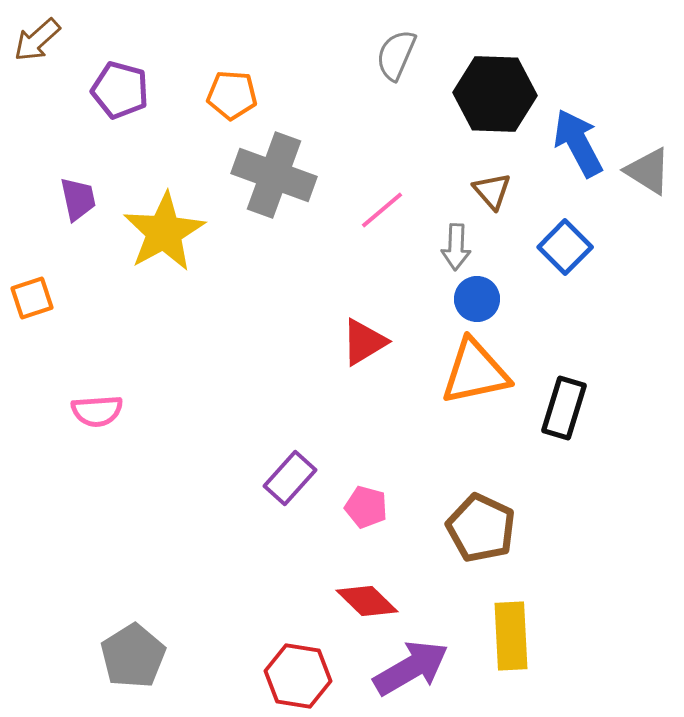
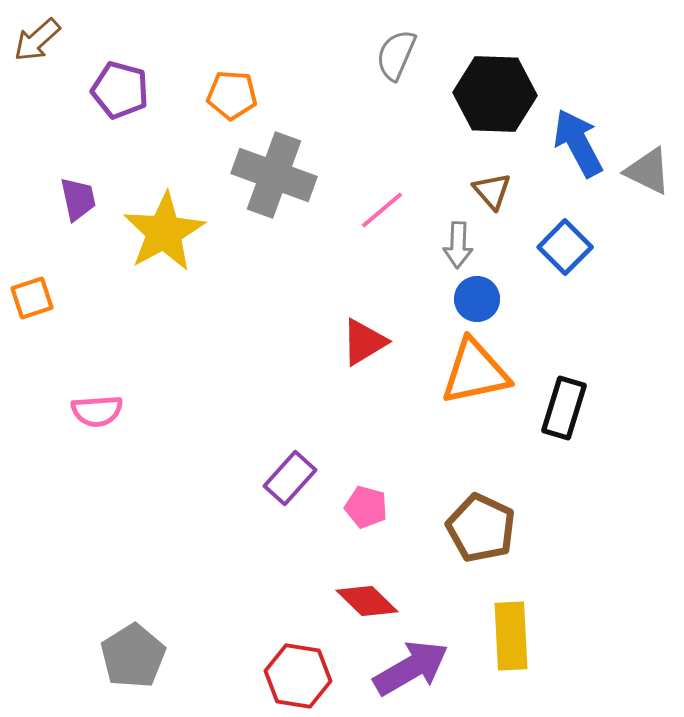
gray triangle: rotated 6 degrees counterclockwise
gray arrow: moved 2 px right, 2 px up
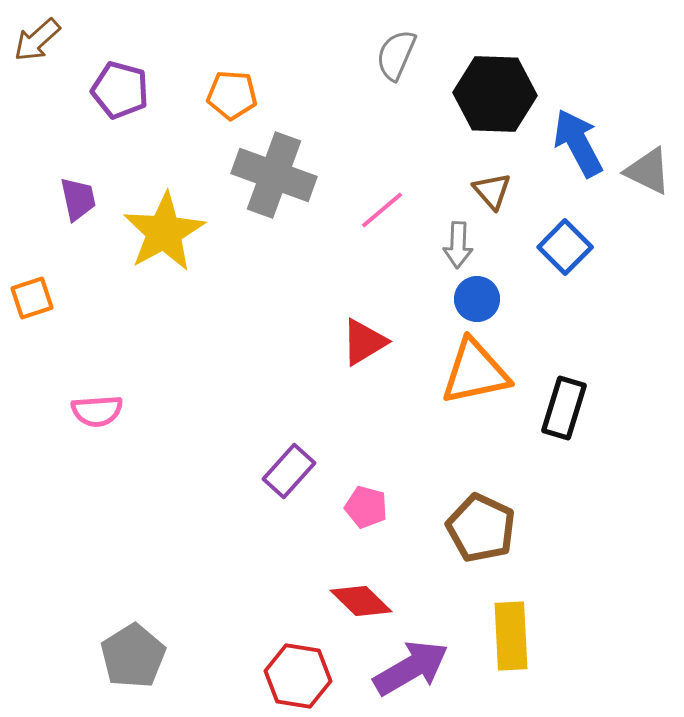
purple rectangle: moved 1 px left, 7 px up
red diamond: moved 6 px left
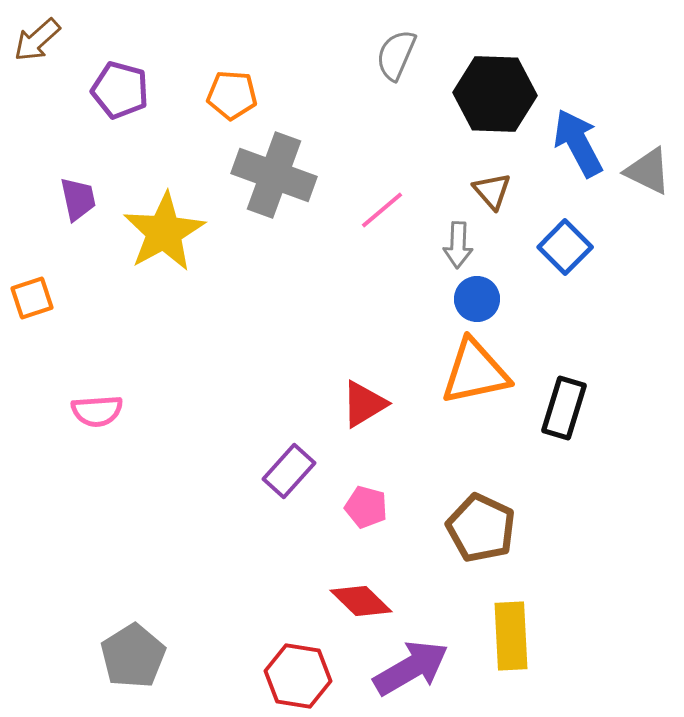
red triangle: moved 62 px down
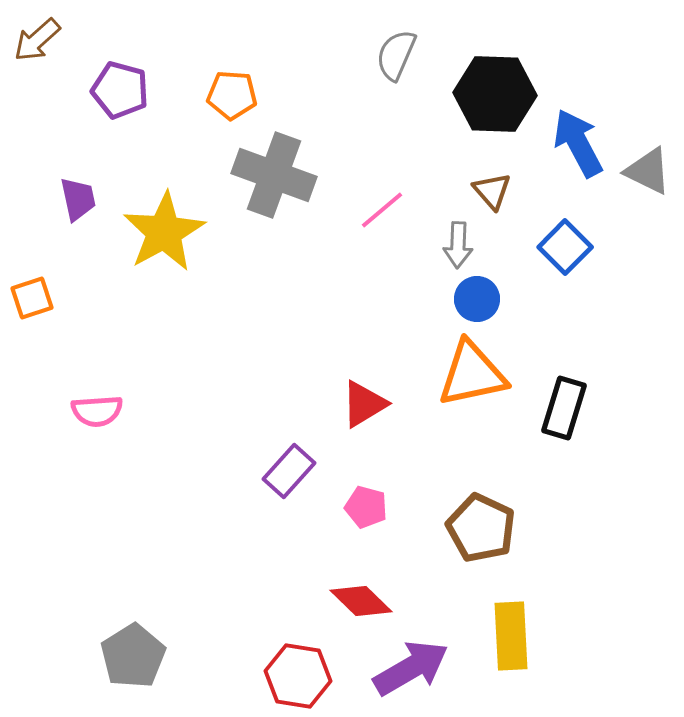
orange triangle: moved 3 px left, 2 px down
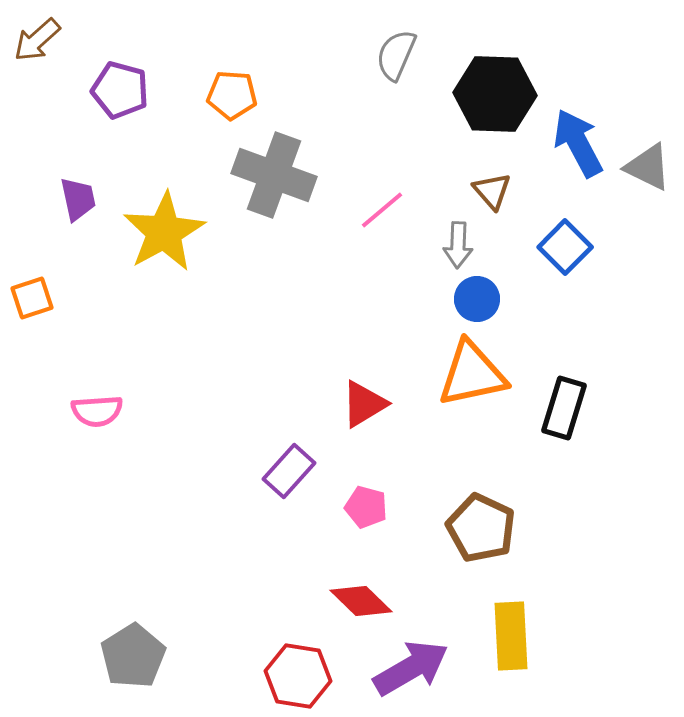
gray triangle: moved 4 px up
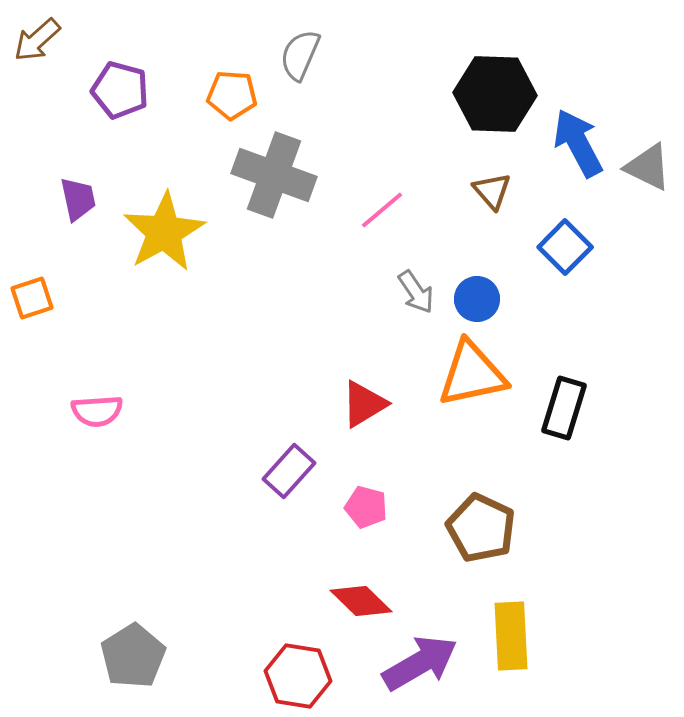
gray semicircle: moved 96 px left
gray arrow: moved 42 px left, 47 px down; rotated 36 degrees counterclockwise
purple arrow: moved 9 px right, 5 px up
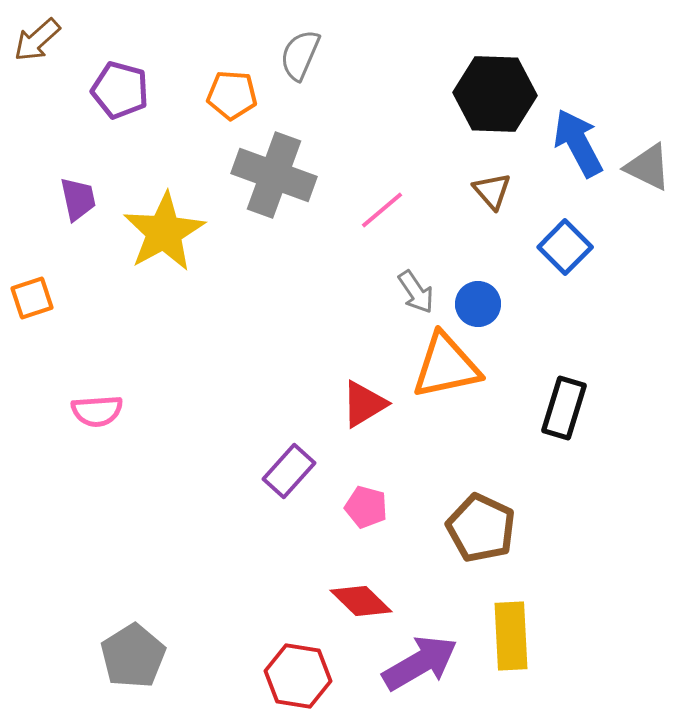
blue circle: moved 1 px right, 5 px down
orange triangle: moved 26 px left, 8 px up
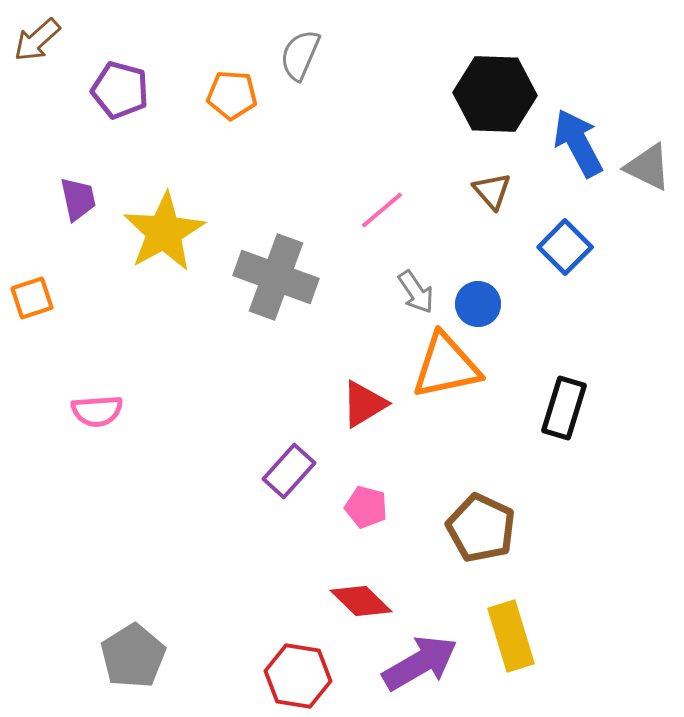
gray cross: moved 2 px right, 102 px down
yellow rectangle: rotated 14 degrees counterclockwise
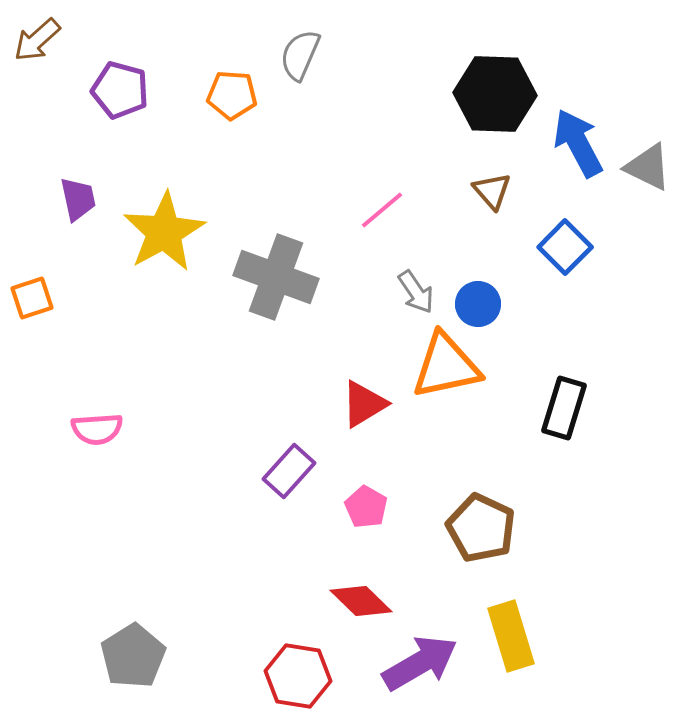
pink semicircle: moved 18 px down
pink pentagon: rotated 15 degrees clockwise
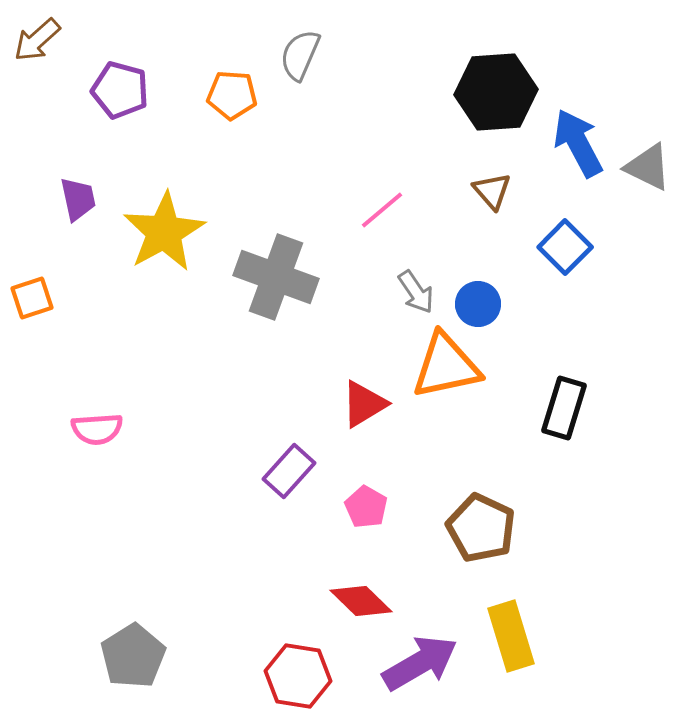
black hexagon: moved 1 px right, 2 px up; rotated 6 degrees counterclockwise
